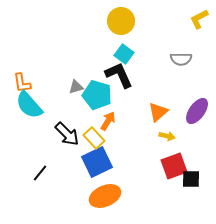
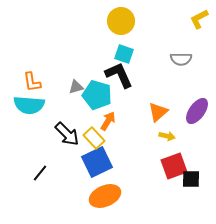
cyan square: rotated 18 degrees counterclockwise
orange L-shape: moved 10 px right, 1 px up
cyan semicircle: rotated 44 degrees counterclockwise
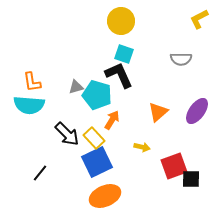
orange arrow: moved 4 px right, 1 px up
yellow arrow: moved 25 px left, 11 px down
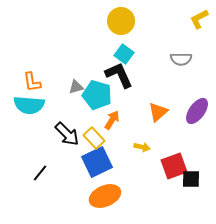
cyan square: rotated 18 degrees clockwise
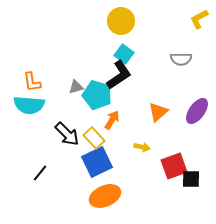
black L-shape: rotated 80 degrees clockwise
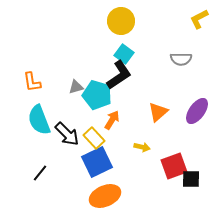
cyan semicircle: moved 10 px right, 15 px down; rotated 64 degrees clockwise
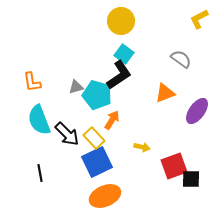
gray semicircle: rotated 145 degrees counterclockwise
orange triangle: moved 7 px right, 19 px up; rotated 20 degrees clockwise
black line: rotated 48 degrees counterclockwise
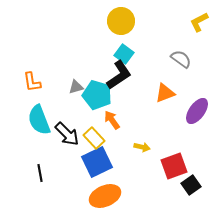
yellow L-shape: moved 3 px down
orange arrow: rotated 66 degrees counterclockwise
black square: moved 6 px down; rotated 36 degrees counterclockwise
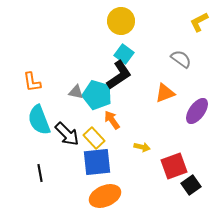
gray triangle: moved 5 px down; rotated 28 degrees clockwise
blue square: rotated 20 degrees clockwise
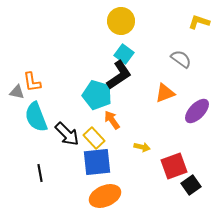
yellow L-shape: rotated 45 degrees clockwise
gray triangle: moved 59 px left
purple ellipse: rotated 8 degrees clockwise
cyan semicircle: moved 3 px left, 3 px up
